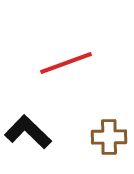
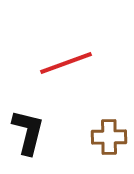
black L-shape: rotated 60 degrees clockwise
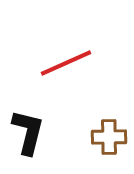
red line: rotated 4 degrees counterclockwise
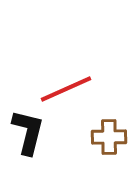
red line: moved 26 px down
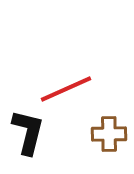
brown cross: moved 3 px up
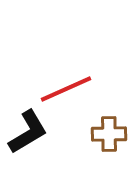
black L-shape: rotated 45 degrees clockwise
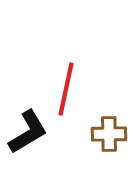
red line: rotated 54 degrees counterclockwise
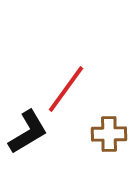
red line: rotated 24 degrees clockwise
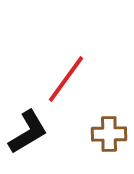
red line: moved 10 px up
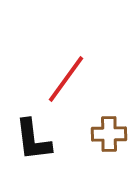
black L-shape: moved 5 px right, 8 px down; rotated 114 degrees clockwise
